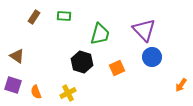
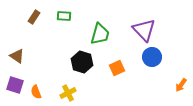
purple square: moved 2 px right
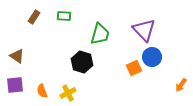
orange square: moved 17 px right
purple square: rotated 24 degrees counterclockwise
orange semicircle: moved 6 px right, 1 px up
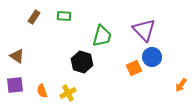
green trapezoid: moved 2 px right, 2 px down
